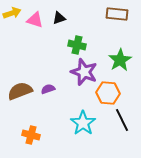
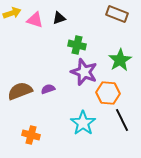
brown rectangle: rotated 15 degrees clockwise
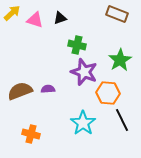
yellow arrow: rotated 24 degrees counterclockwise
black triangle: moved 1 px right
purple semicircle: rotated 16 degrees clockwise
orange cross: moved 1 px up
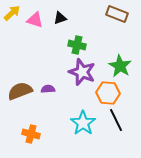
green star: moved 6 px down; rotated 10 degrees counterclockwise
purple star: moved 2 px left
black line: moved 6 px left
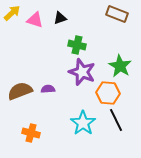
orange cross: moved 1 px up
